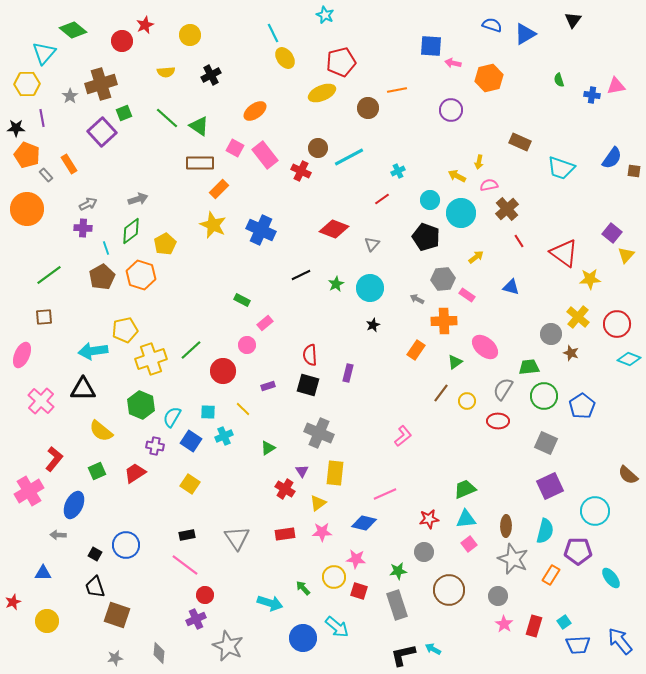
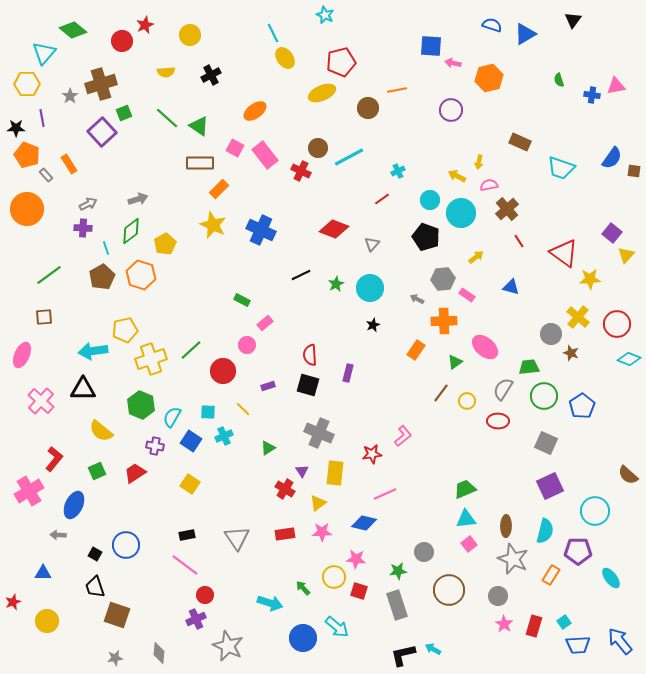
red star at (429, 519): moved 57 px left, 65 px up
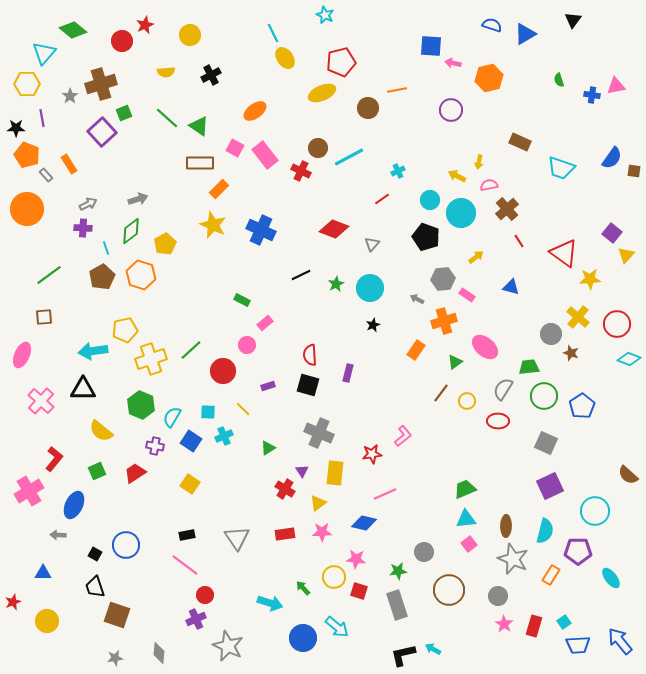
orange cross at (444, 321): rotated 15 degrees counterclockwise
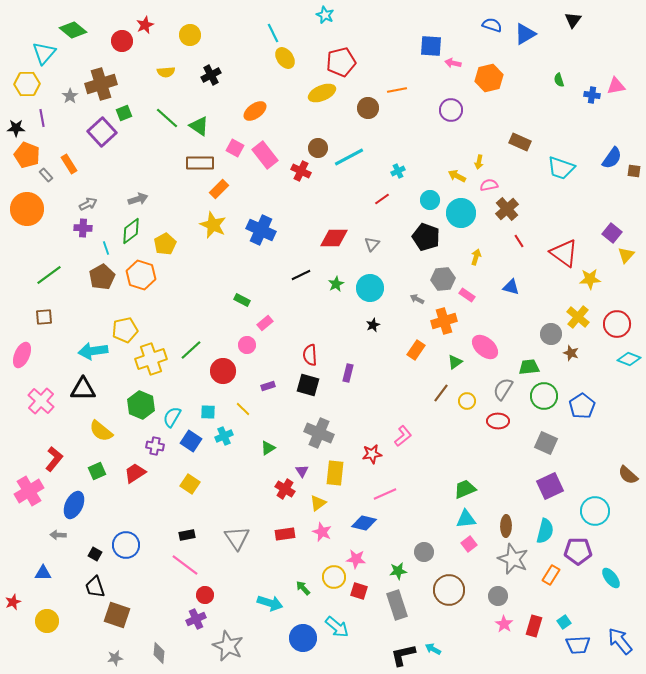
red diamond at (334, 229): moved 9 px down; rotated 20 degrees counterclockwise
yellow arrow at (476, 257): rotated 35 degrees counterclockwise
pink star at (322, 532): rotated 24 degrees clockwise
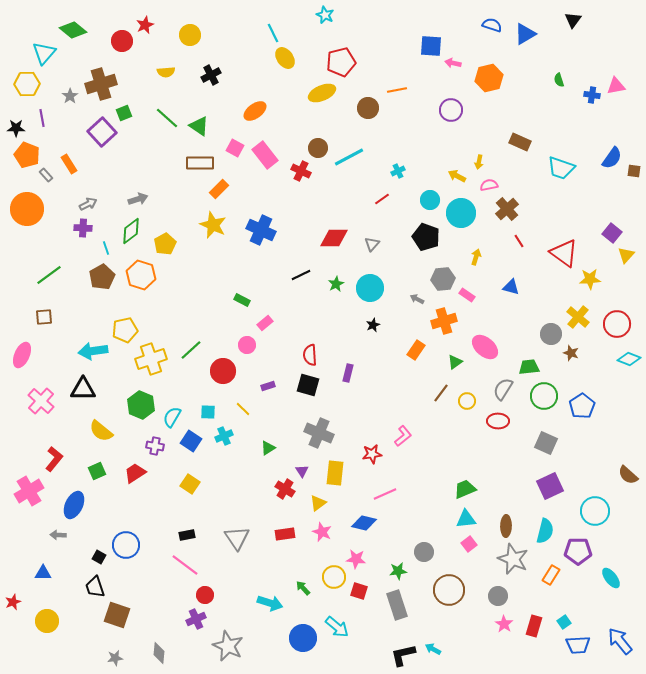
black square at (95, 554): moved 4 px right, 3 px down
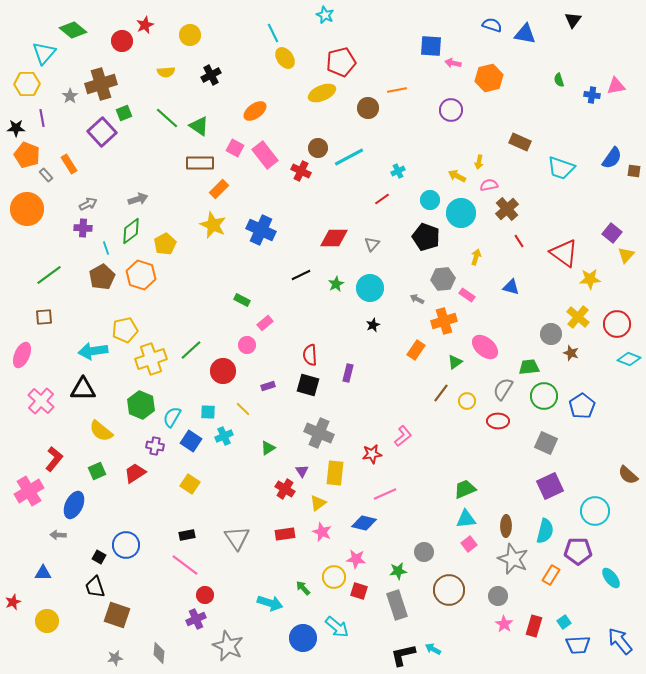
blue triangle at (525, 34): rotated 40 degrees clockwise
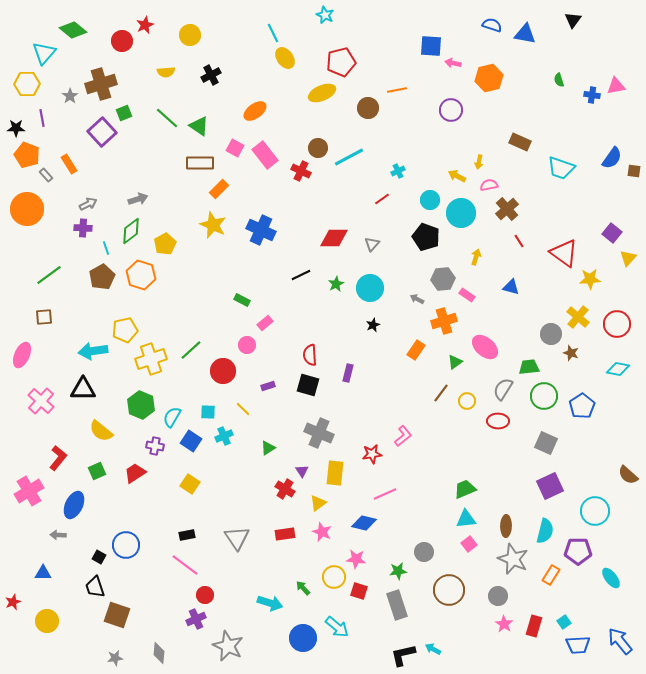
yellow triangle at (626, 255): moved 2 px right, 3 px down
cyan diamond at (629, 359): moved 11 px left, 10 px down; rotated 10 degrees counterclockwise
red L-shape at (54, 459): moved 4 px right, 1 px up
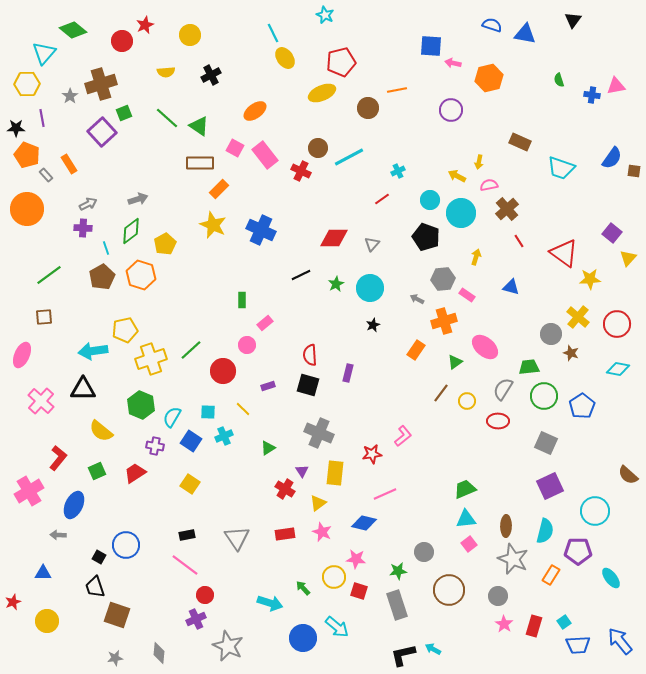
green rectangle at (242, 300): rotated 63 degrees clockwise
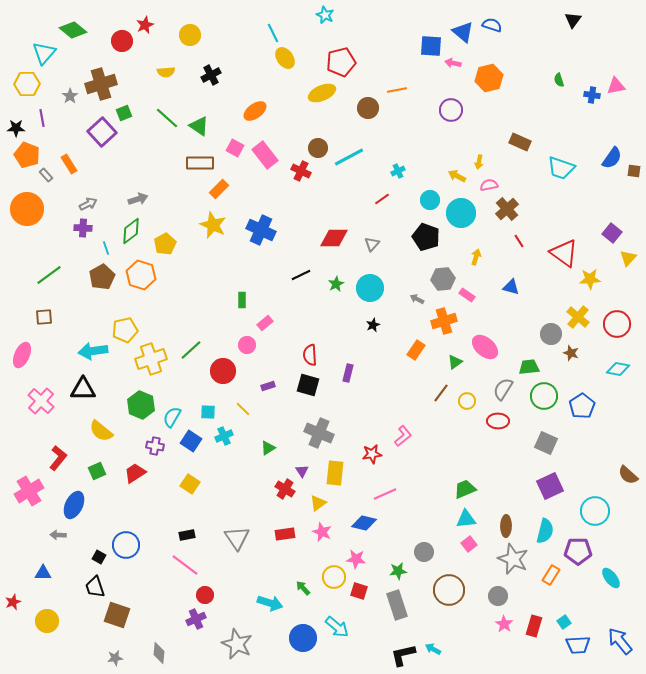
blue triangle at (525, 34): moved 62 px left, 2 px up; rotated 30 degrees clockwise
gray star at (228, 646): moved 9 px right, 2 px up
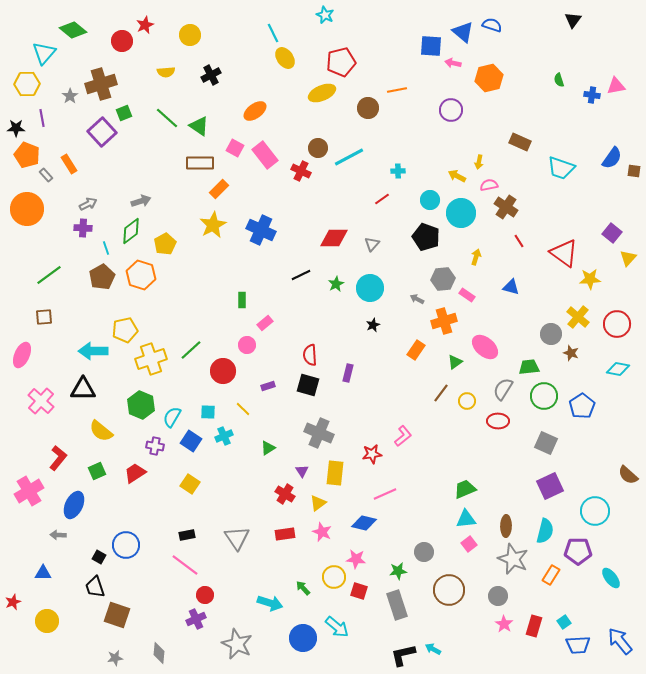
cyan cross at (398, 171): rotated 24 degrees clockwise
gray arrow at (138, 199): moved 3 px right, 2 px down
brown cross at (507, 209): moved 1 px left, 2 px up; rotated 15 degrees counterclockwise
yellow star at (213, 225): rotated 20 degrees clockwise
cyan arrow at (93, 351): rotated 8 degrees clockwise
red cross at (285, 489): moved 5 px down
